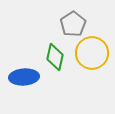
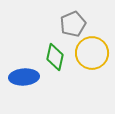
gray pentagon: rotated 10 degrees clockwise
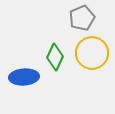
gray pentagon: moved 9 px right, 6 px up
green diamond: rotated 12 degrees clockwise
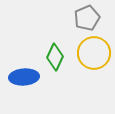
gray pentagon: moved 5 px right
yellow circle: moved 2 px right
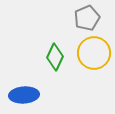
blue ellipse: moved 18 px down
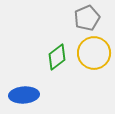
green diamond: moved 2 px right; rotated 28 degrees clockwise
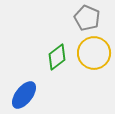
gray pentagon: rotated 25 degrees counterclockwise
blue ellipse: rotated 48 degrees counterclockwise
